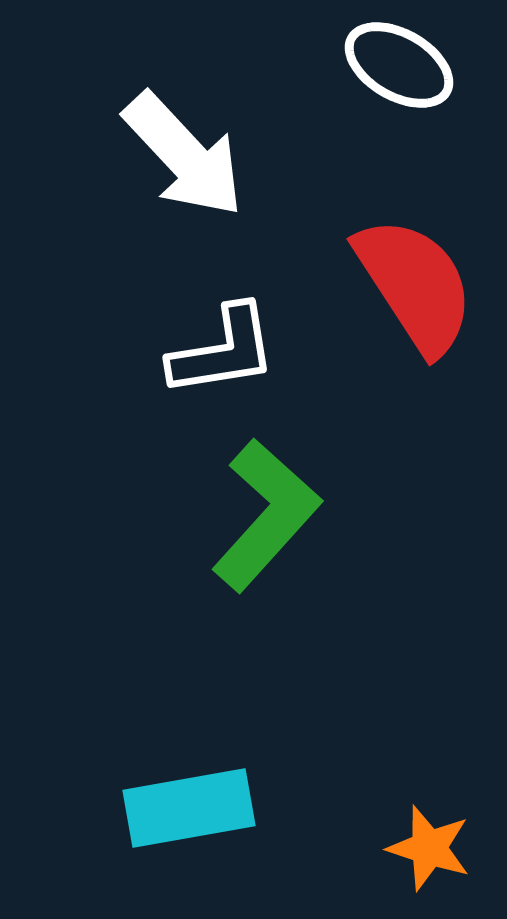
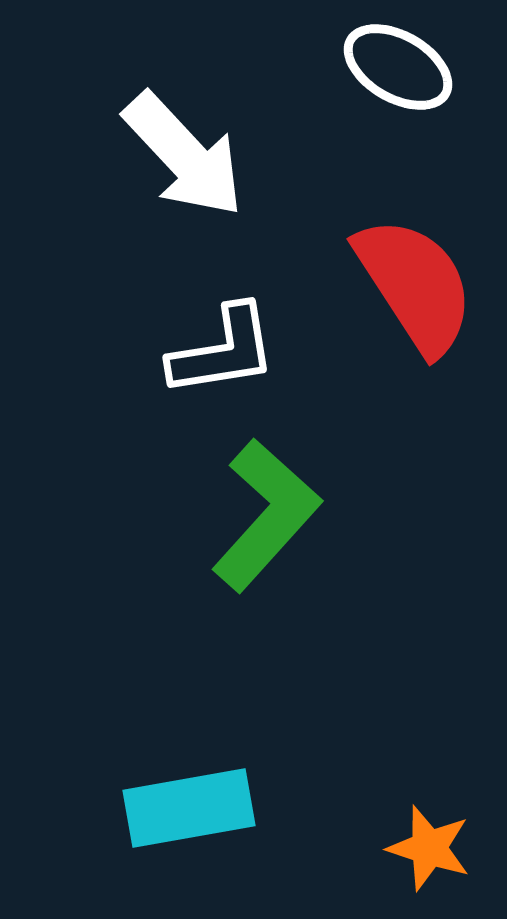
white ellipse: moved 1 px left, 2 px down
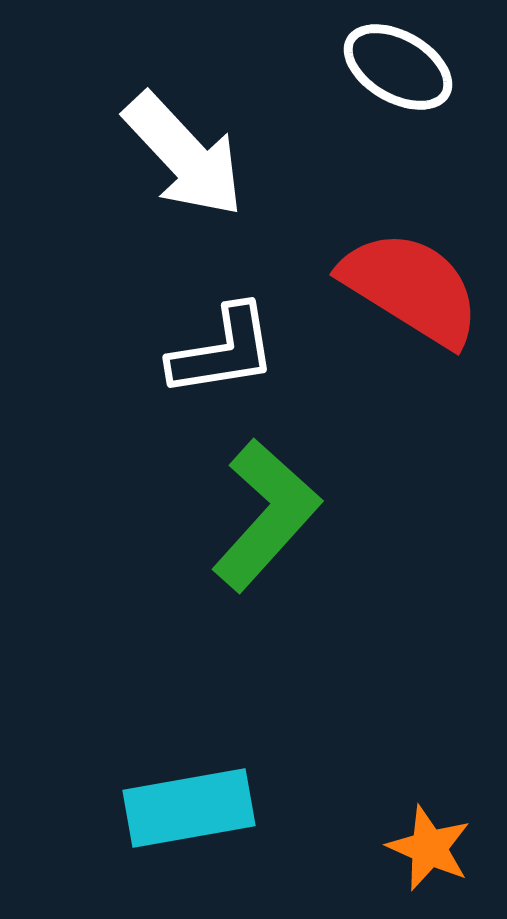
red semicircle: moved 4 px left, 3 px down; rotated 25 degrees counterclockwise
orange star: rotated 6 degrees clockwise
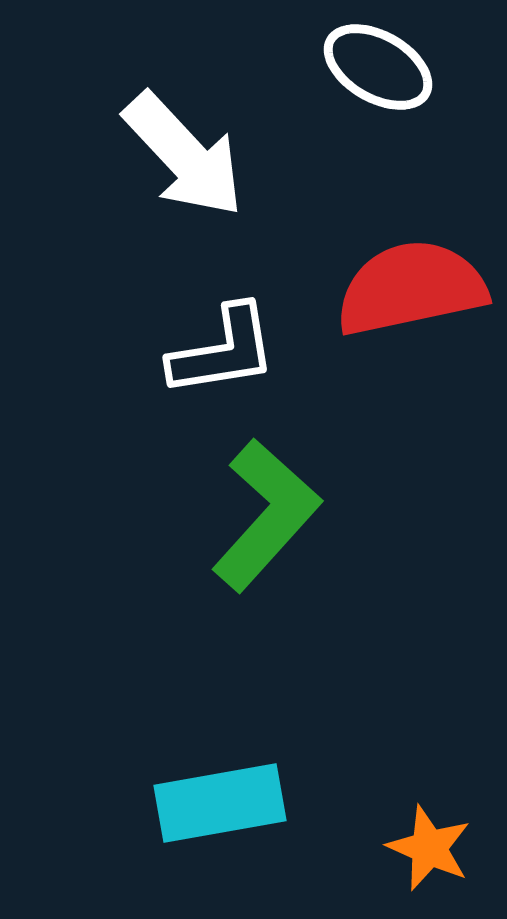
white ellipse: moved 20 px left
red semicircle: rotated 44 degrees counterclockwise
cyan rectangle: moved 31 px right, 5 px up
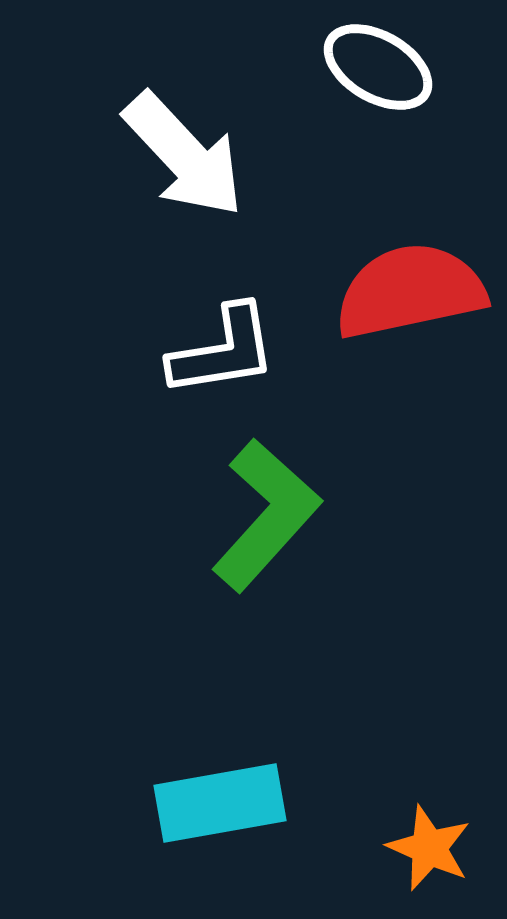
red semicircle: moved 1 px left, 3 px down
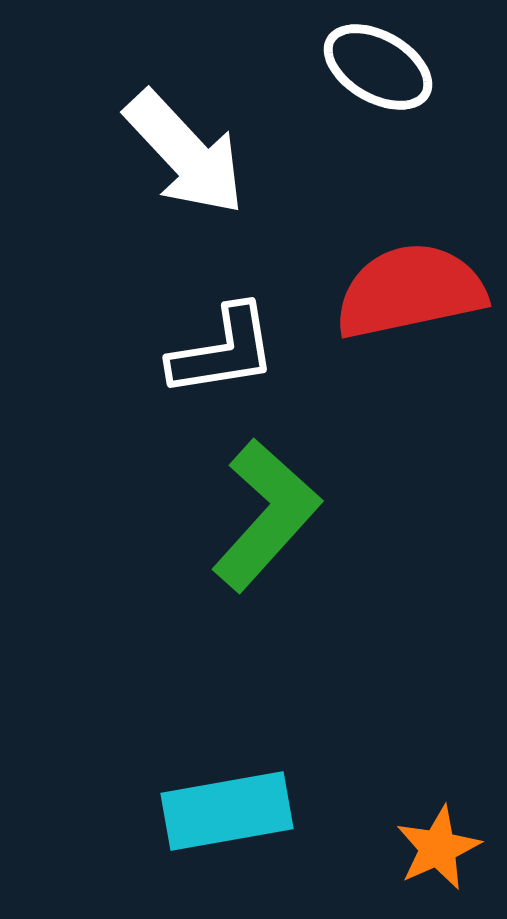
white arrow: moved 1 px right, 2 px up
cyan rectangle: moved 7 px right, 8 px down
orange star: moved 9 px right; rotated 24 degrees clockwise
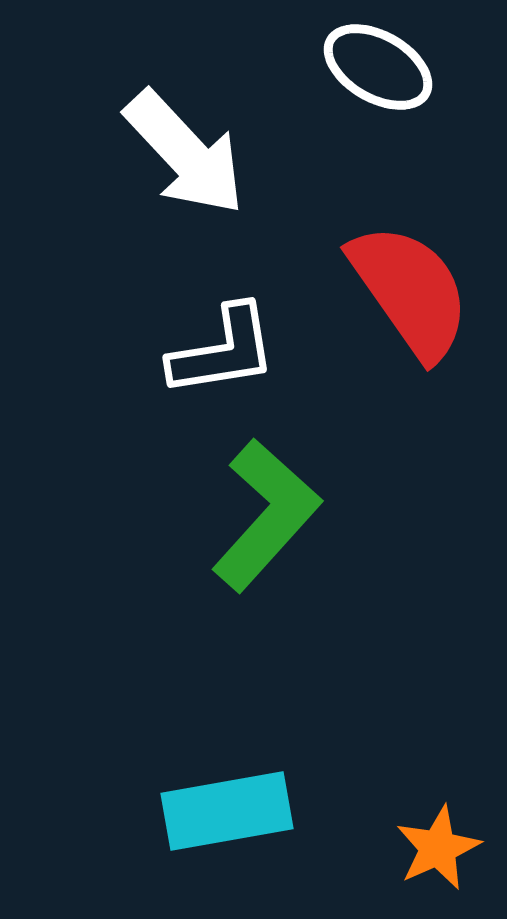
red semicircle: rotated 67 degrees clockwise
